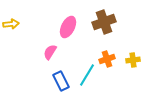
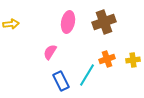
pink ellipse: moved 5 px up; rotated 15 degrees counterclockwise
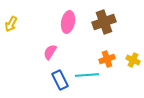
yellow arrow: rotated 126 degrees clockwise
yellow cross: rotated 32 degrees clockwise
cyan line: rotated 55 degrees clockwise
blue rectangle: moved 1 px left, 1 px up
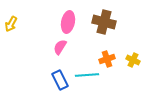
brown cross: rotated 35 degrees clockwise
pink semicircle: moved 10 px right, 5 px up
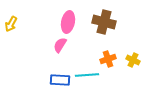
pink semicircle: moved 2 px up
orange cross: moved 1 px right
blue rectangle: rotated 60 degrees counterclockwise
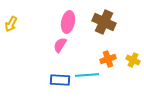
brown cross: rotated 10 degrees clockwise
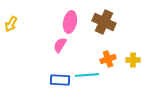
pink ellipse: moved 2 px right
yellow cross: rotated 24 degrees counterclockwise
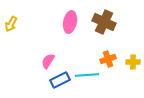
pink semicircle: moved 12 px left, 16 px down
yellow cross: moved 2 px down
blue rectangle: rotated 30 degrees counterclockwise
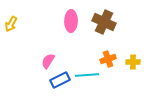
pink ellipse: moved 1 px right, 1 px up; rotated 10 degrees counterclockwise
